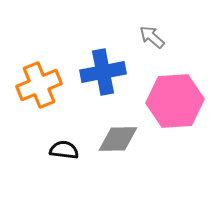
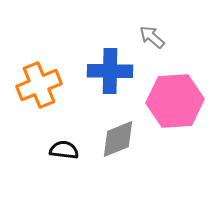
blue cross: moved 7 px right, 1 px up; rotated 12 degrees clockwise
gray diamond: rotated 21 degrees counterclockwise
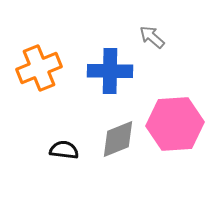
orange cross: moved 17 px up
pink hexagon: moved 23 px down
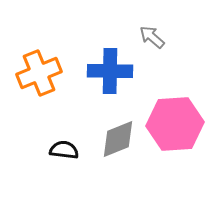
orange cross: moved 5 px down
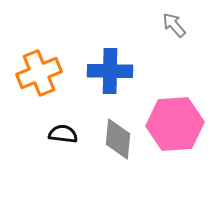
gray arrow: moved 22 px right, 12 px up; rotated 8 degrees clockwise
gray diamond: rotated 63 degrees counterclockwise
black semicircle: moved 1 px left, 16 px up
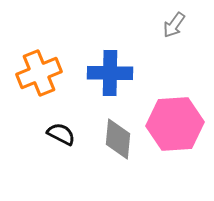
gray arrow: rotated 104 degrees counterclockwise
blue cross: moved 2 px down
black semicircle: moved 2 px left; rotated 20 degrees clockwise
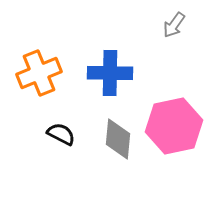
pink hexagon: moved 1 px left, 2 px down; rotated 8 degrees counterclockwise
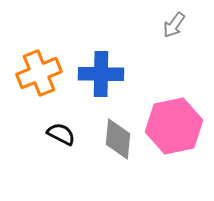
blue cross: moved 9 px left, 1 px down
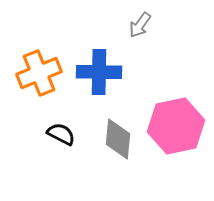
gray arrow: moved 34 px left
blue cross: moved 2 px left, 2 px up
pink hexagon: moved 2 px right
